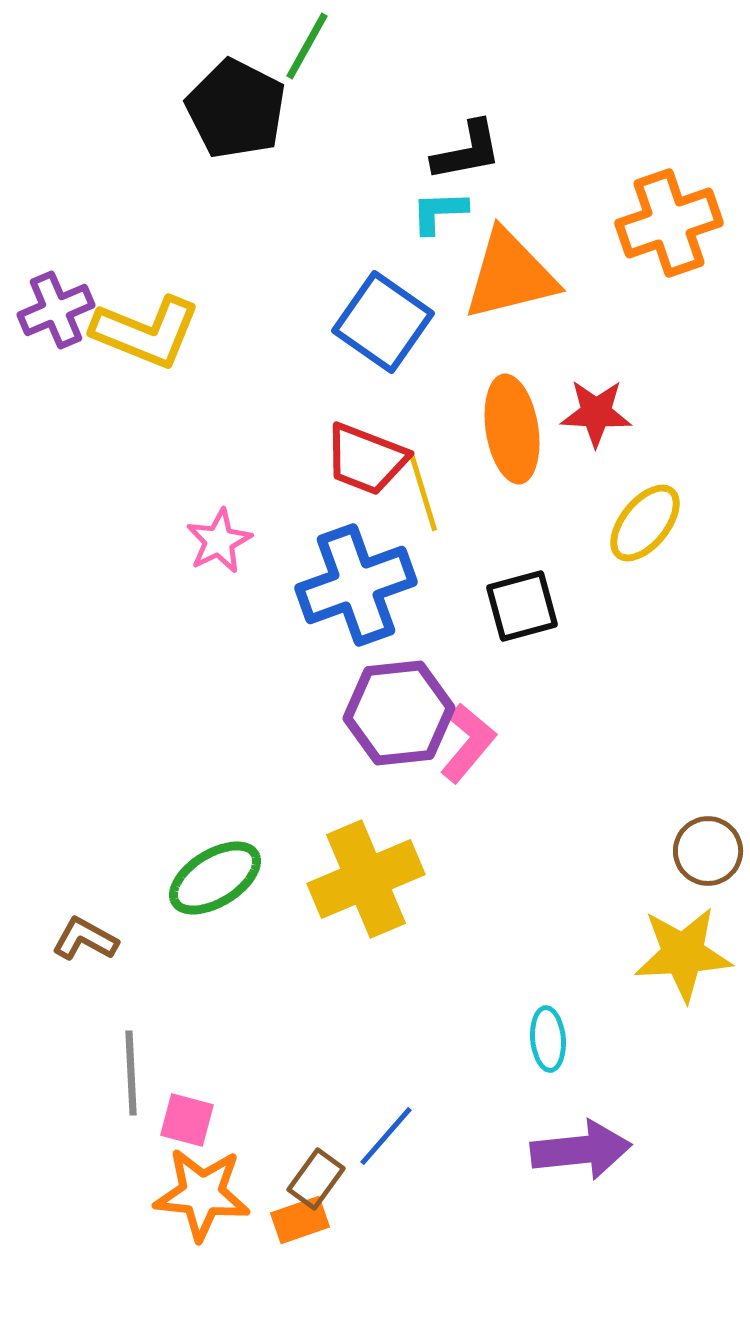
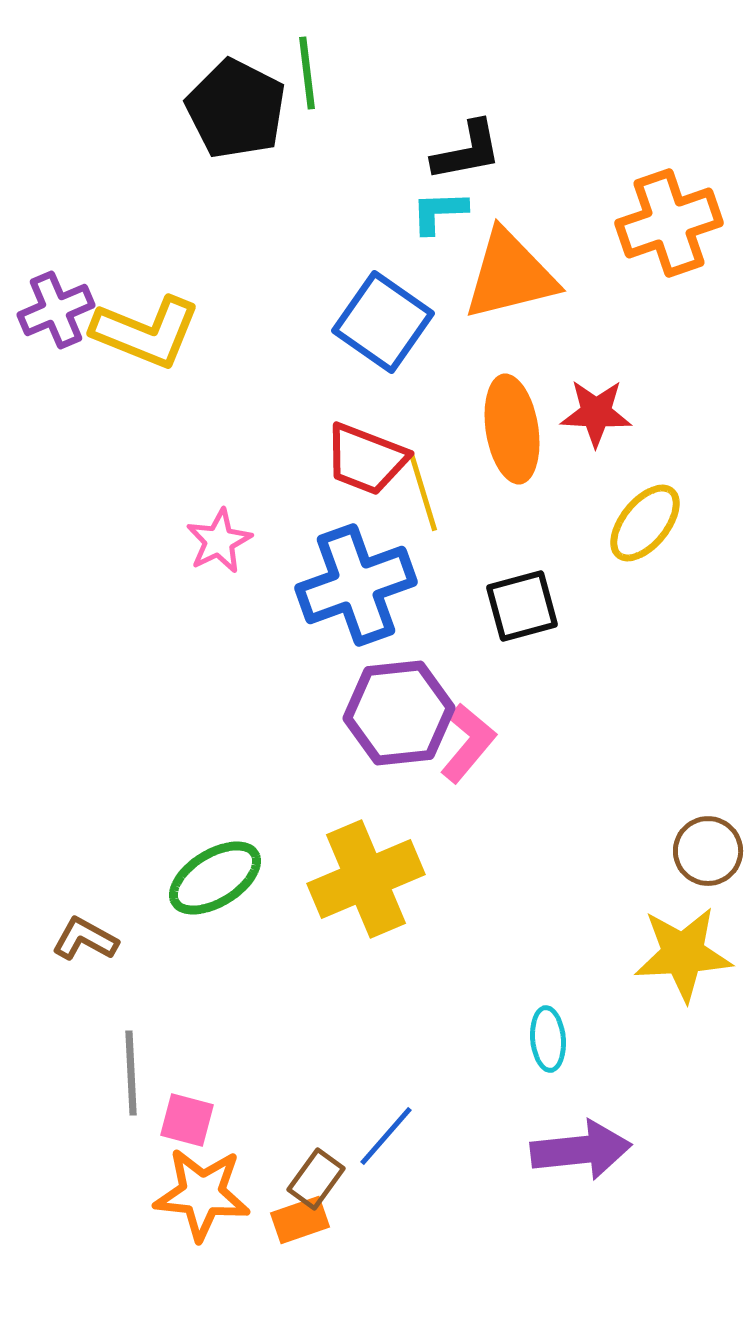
green line: moved 27 px down; rotated 36 degrees counterclockwise
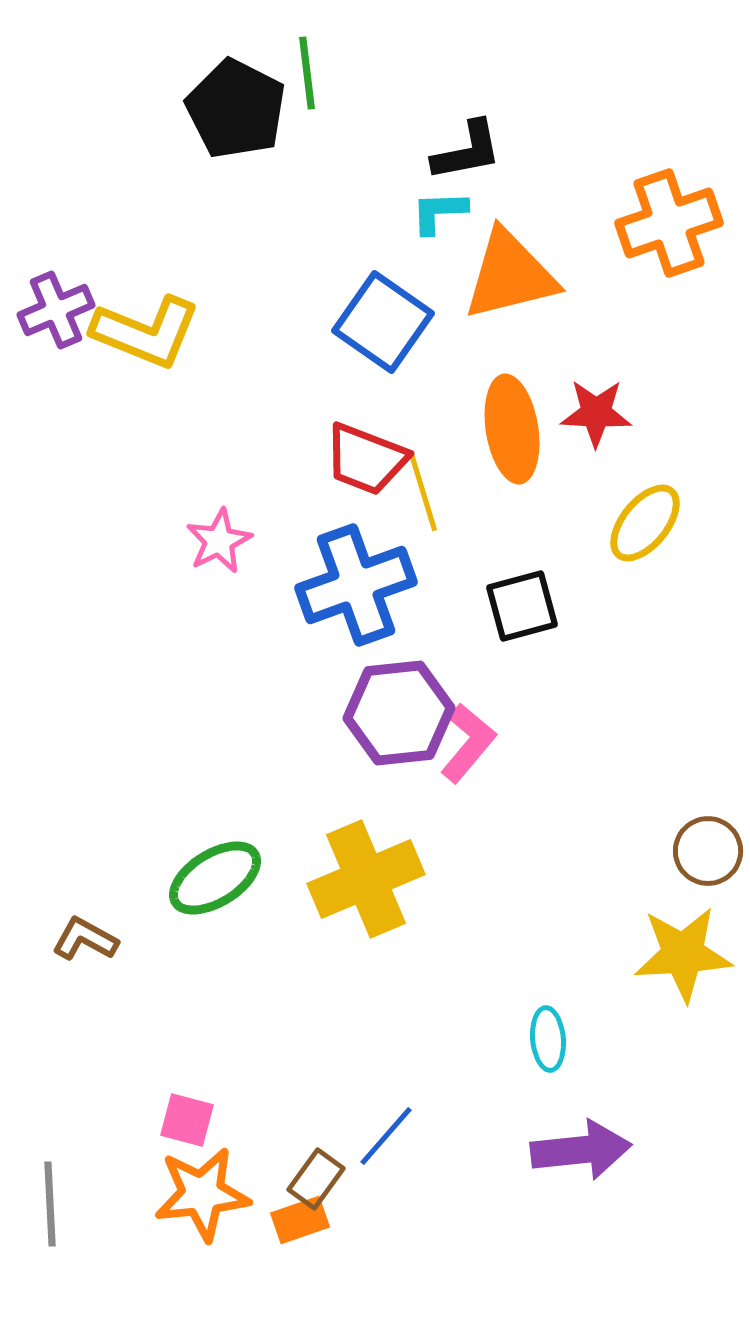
gray line: moved 81 px left, 131 px down
orange star: rotated 12 degrees counterclockwise
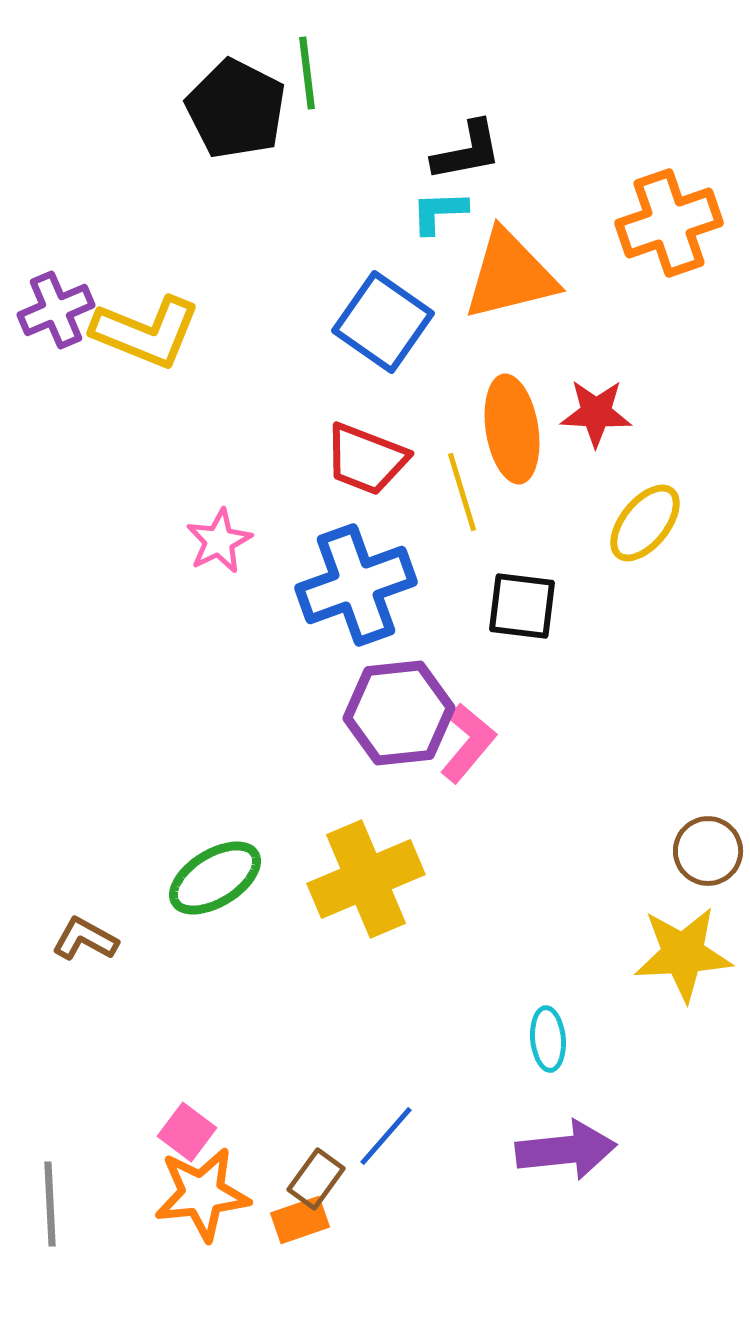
yellow line: moved 39 px right
black square: rotated 22 degrees clockwise
pink square: moved 12 px down; rotated 22 degrees clockwise
purple arrow: moved 15 px left
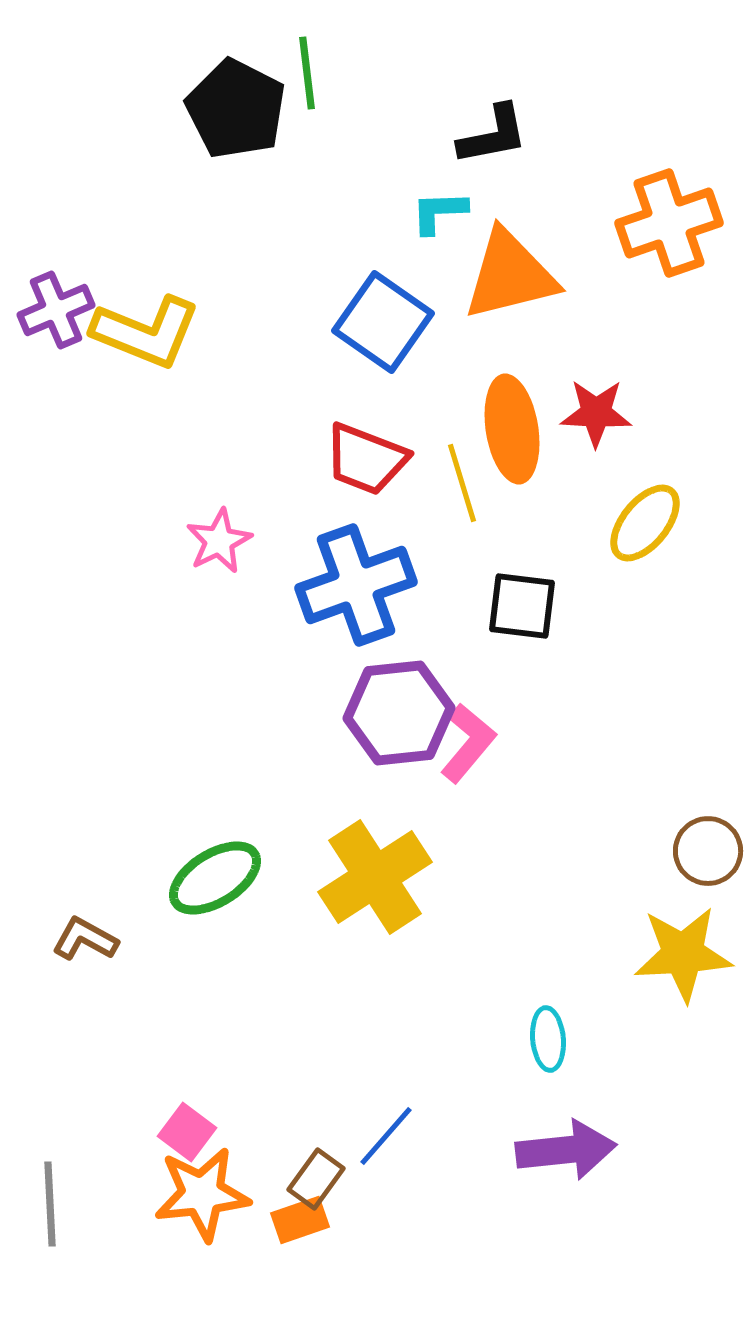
black L-shape: moved 26 px right, 16 px up
yellow line: moved 9 px up
yellow cross: moved 9 px right, 2 px up; rotated 10 degrees counterclockwise
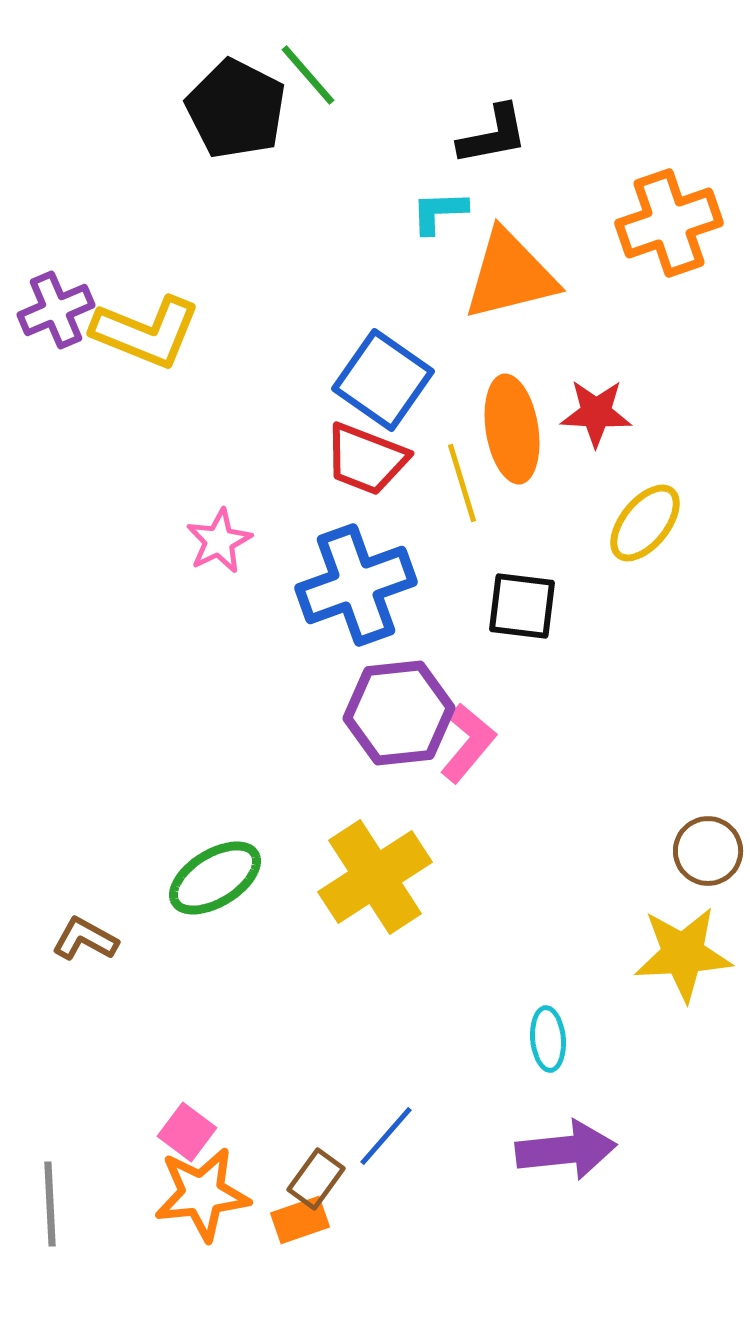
green line: moved 1 px right, 2 px down; rotated 34 degrees counterclockwise
blue square: moved 58 px down
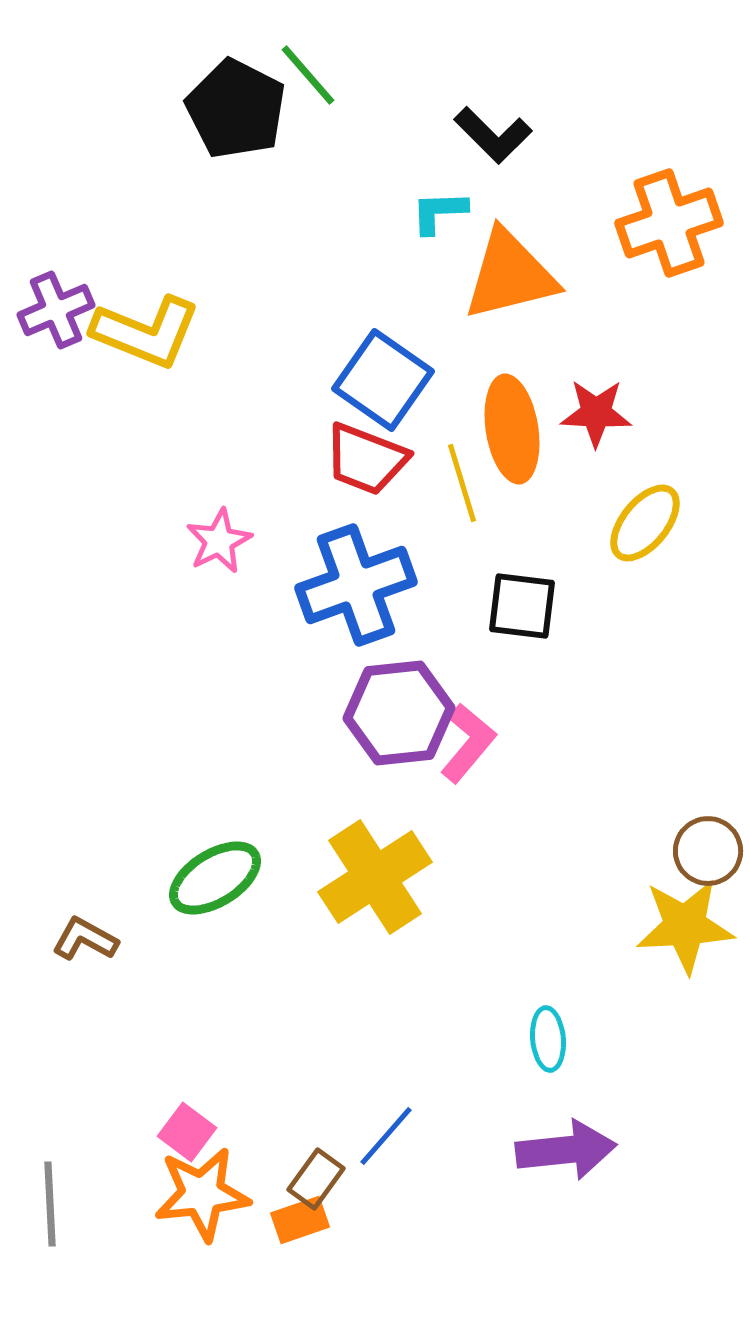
black L-shape: rotated 56 degrees clockwise
yellow star: moved 2 px right, 28 px up
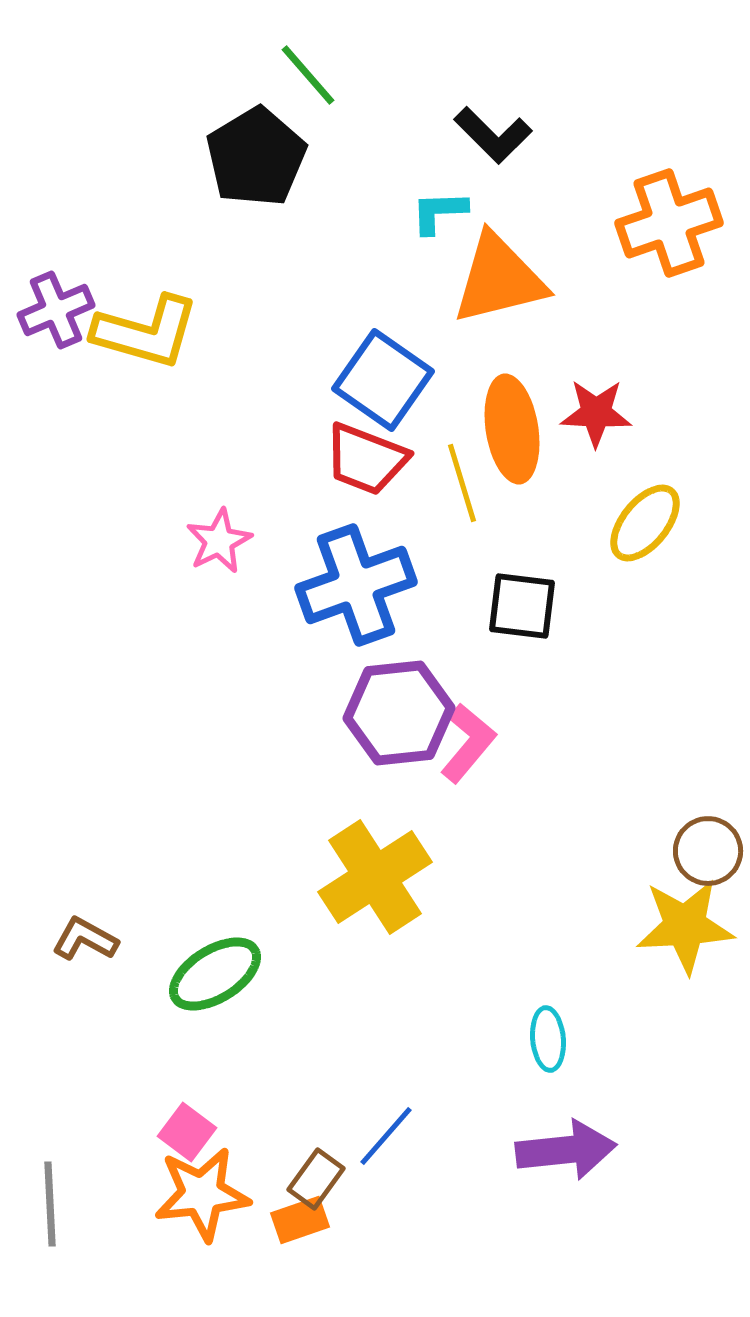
black pentagon: moved 20 px right, 48 px down; rotated 14 degrees clockwise
orange triangle: moved 11 px left, 4 px down
yellow L-shape: rotated 6 degrees counterclockwise
green ellipse: moved 96 px down
